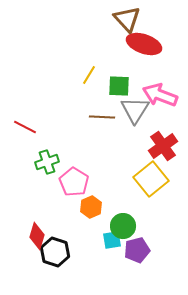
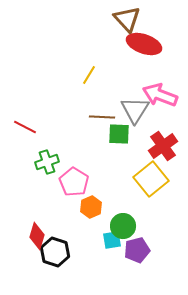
green square: moved 48 px down
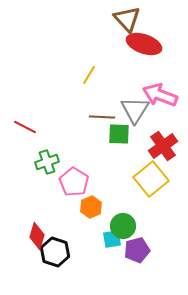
cyan square: moved 1 px up
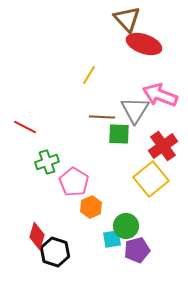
green circle: moved 3 px right
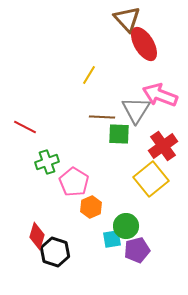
red ellipse: rotated 40 degrees clockwise
gray triangle: moved 1 px right
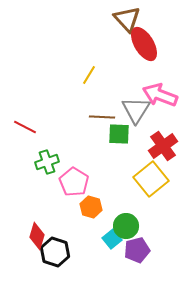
orange hexagon: rotated 20 degrees counterclockwise
cyan square: rotated 30 degrees counterclockwise
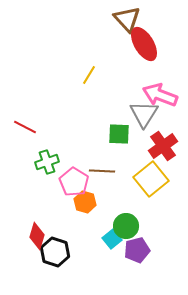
gray triangle: moved 8 px right, 4 px down
brown line: moved 54 px down
orange hexagon: moved 6 px left, 5 px up
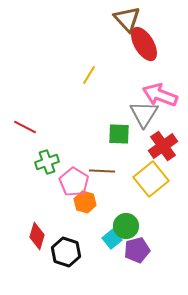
black hexagon: moved 11 px right
